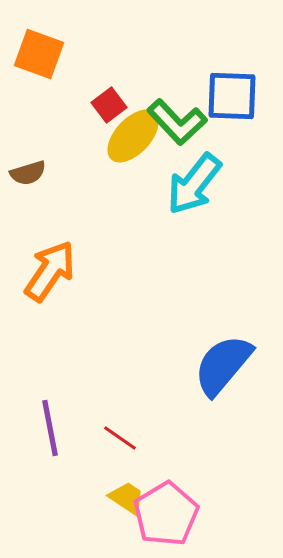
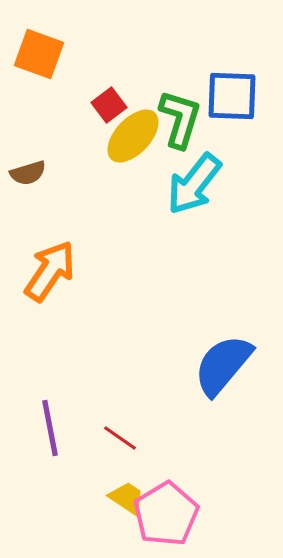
green L-shape: moved 3 px right, 3 px up; rotated 120 degrees counterclockwise
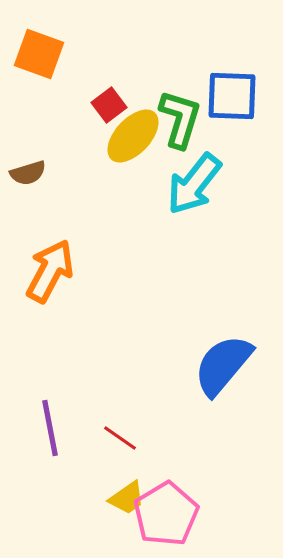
orange arrow: rotated 6 degrees counterclockwise
yellow trapezoid: rotated 111 degrees clockwise
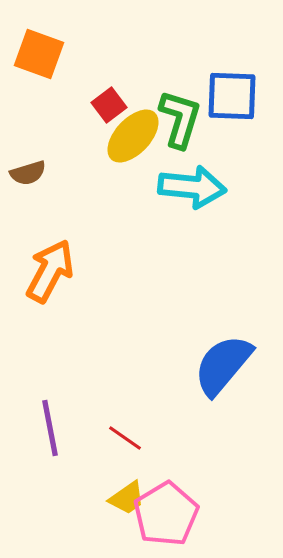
cyan arrow: moved 2 px left, 3 px down; rotated 122 degrees counterclockwise
red line: moved 5 px right
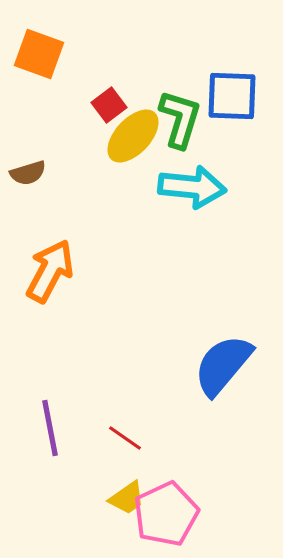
pink pentagon: rotated 6 degrees clockwise
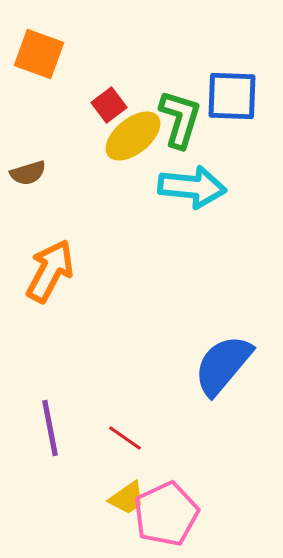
yellow ellipse: rotated 8 degrees clockwise
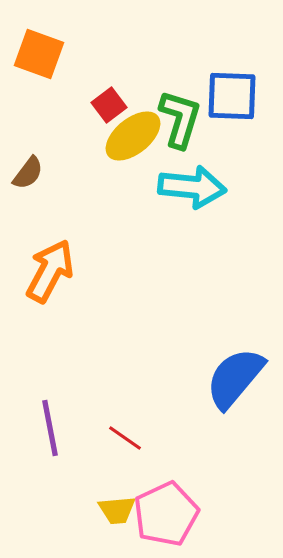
brown semicircle: rotated 36 degrees counterclockwise
blue semicircle: moved 12 px right, 13 px down
yellow trapezoid: moved 10 px left, 12 px down; rotated 30 degrees clockwise
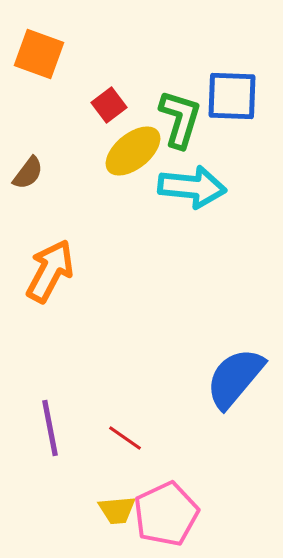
yellow ellipse: moved 15 px down
